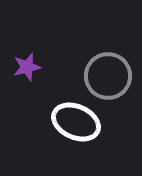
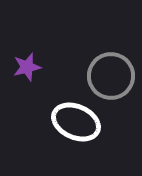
gray circle: moved 3 px right
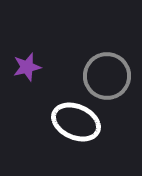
gray circle: moved 4 px left
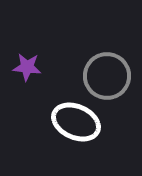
purple star: rotated 20 degrees clockwise
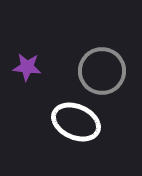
gray circle: moved 5 px left, 5 px up
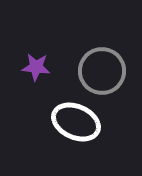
purple star: moved 9 px right
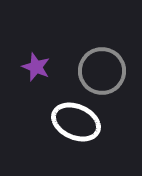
purple star: rotated 16 degrees clockwise
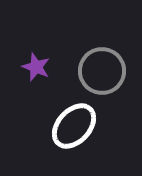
white ellipse: moved 2 px left, 4 px down; rotated 72 degrees counterclockwise
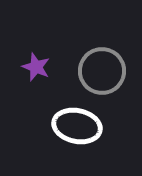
white ellipse: moved 3 px right; rotated 60 degrees clockwise
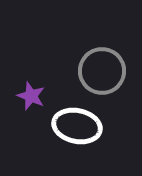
purple star: moved 5 px left, 29 px down
